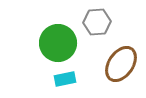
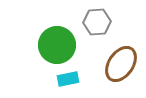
green circle: moved 1 px left, 2 px down
cyan rectangle: moved 3 px right
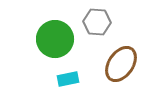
gray hexagon: rotated 8 degrees clockwise
green circle: moved 2 px left, 6 px up
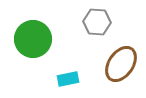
green circle: moved 22 px left
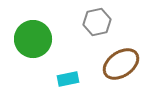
gray hexagon: rotated 16 degrees counterclockwise
brown ellipse: rotated 21 degrees clockwise
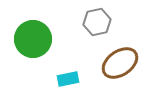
brown ellipse: moved 1 px left, 1 px up
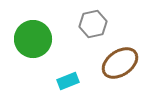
gray hexagon: moved 4 px left, 2 px down
cyan rectangle: moved 2 px down; rotated 10 degrees counterclockwise
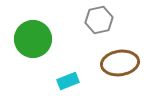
gray hexagon: moved 6 px right, 4 px up
brown ellipse: rotated 27 degrees clockwise
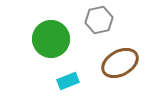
green circle: moved 18 px right
brown ellipse: rotated 21 degrees counterclockwise
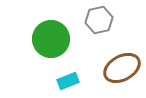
brown ellipse: moved 2 px right, 5 px down
